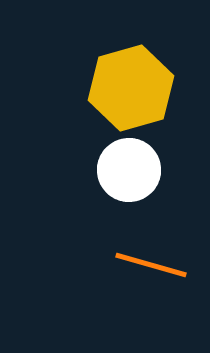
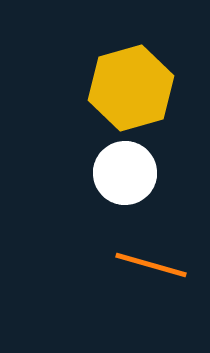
white circle: moved 4 px left, 3 px down
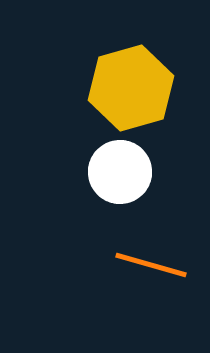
white circle: moved 5 px left, 1 px up
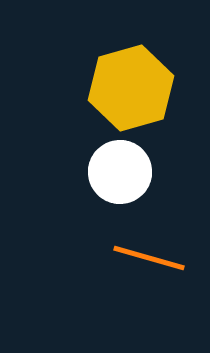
orange line: moved 2 px left, 7 px up
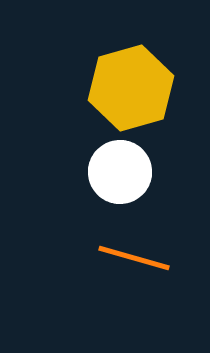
orange line: moved 15 px left
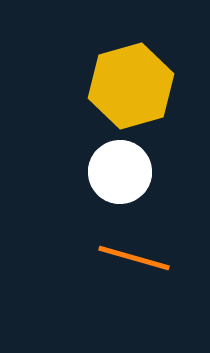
yellow hexagon: moved 2 px up
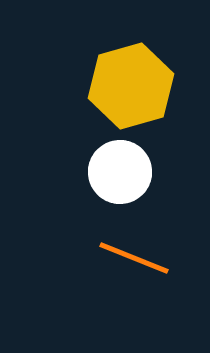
orange line: rotated 6 degrees clockwise
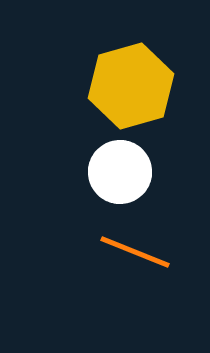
orange line: moved 1 px right, 6 px up
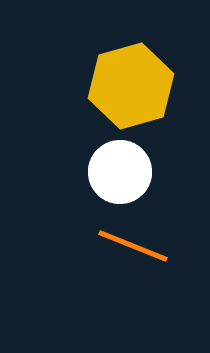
orange line: moved 2 px left, 6 px up
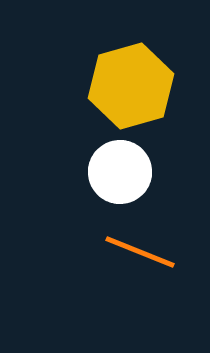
orange line: moved 7 px right, 6 px down
